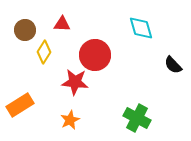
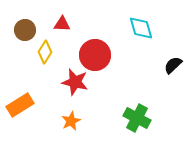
yellow diamond: moved 1 px right
black semicircle: rotated 90 degrees clockwise
red star: rotated 8 degrees clockwise
orange star: moved 1 px right, 1 px down
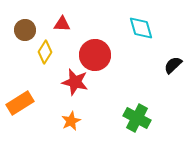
orange rectangle: moved 2 px up
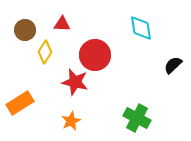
cyan diamond: rotated 8 degrees clockwise
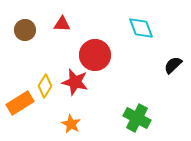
cyan diamond: rotated 12 degrees counterclockwise
yellow diamond: moved 34 px down
orange star: moved 3 px down; rotated 18 degrees counterclockwise
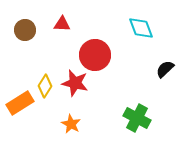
black semicircle: moved 8 px left, 4 px down
red star: moved 1 px down
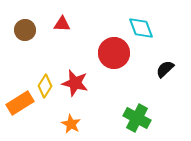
red circle: moved 19 px right, 2 px up
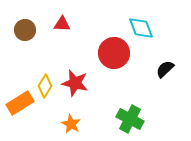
green cross: moved 7 px left, 1 px down
